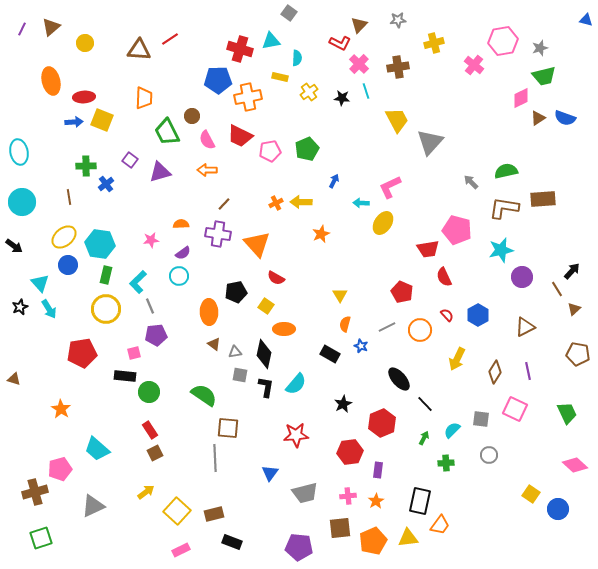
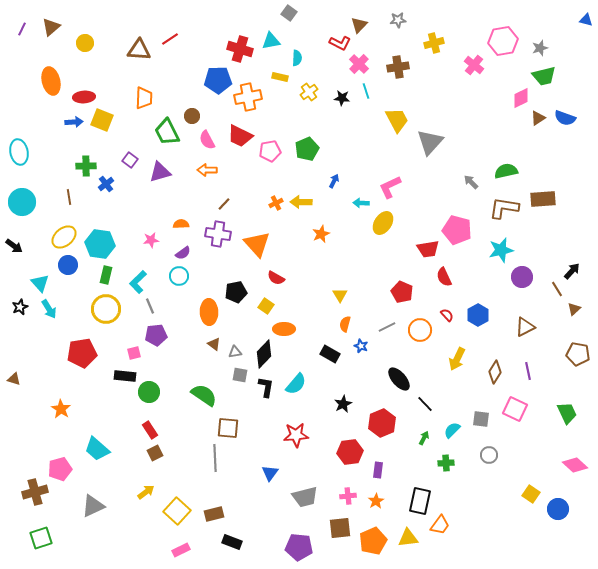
black diamond at (264, 354): rotated 32 degrees clockwise
gray trapezoid at (305, 493): moved 4 px down
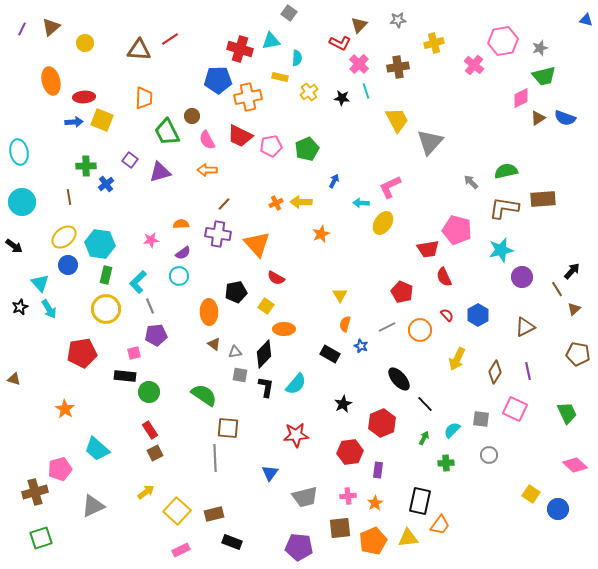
pink pentagon at (270, 151): moved 1 px right, 5 px up
orange star at (61, 409): moved 4 px right
orange star at (376, 501): moved 1 px left, 2 px down
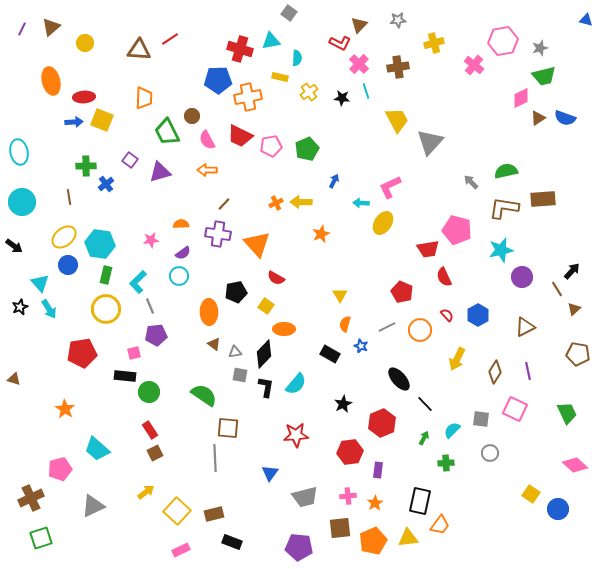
gray circle at (489, 455): moved 1 px right, 2 px up
brown cross at (35, 492): moved 4 px left, 6 px down; rotated 10 degrees counterclockwise
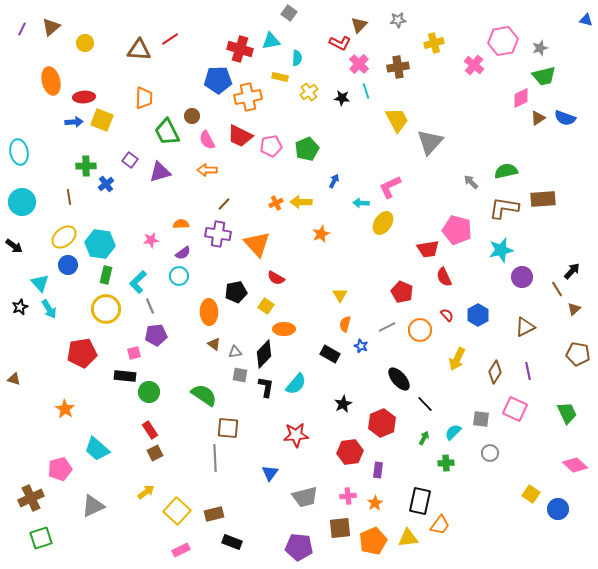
cyan semicircle at (452, 430): moved 1 px right, 2 px down
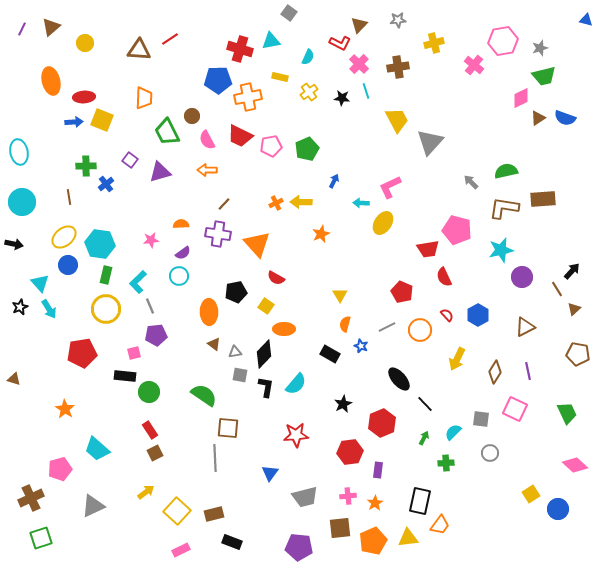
cyan semicircle at (297, 58): moved 11 px right, 1 px up; rotated 21 degrees clockwise
black arrow at (14, 246): moved 2 px up; rotated 24 degrees counterclockwise
yellow square at (531, 494): rotated 24 degrees clockwise
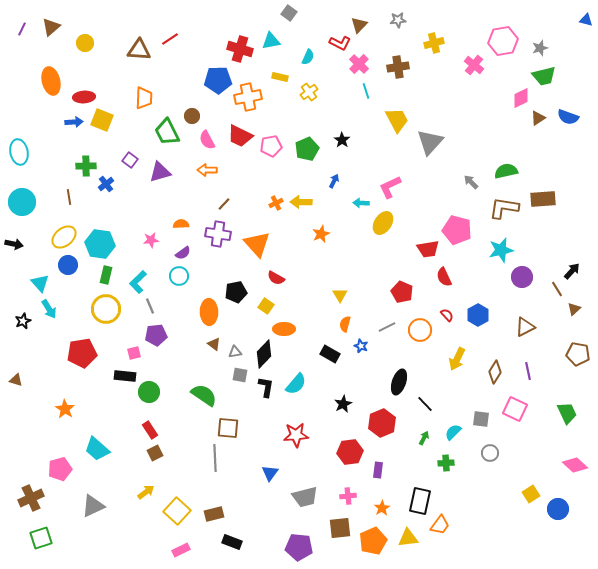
black star at (342, 98): moved 42 px down; rotated 28 degrees clockwise
blue semicircle at (565, 118): moved 3 px right, 1 px up
black star at (20, 307): moved 3 px right, 14 px down
brown triangle at (14, 379): moved 2 px right, 1 px down
black ellipse at (399, 379): moved 3 px down; rotated 60 degrees clockwise
orange star at (375, 503): moved 7 px right, 5 px down
